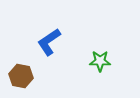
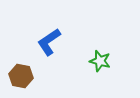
green star: rotated 15 degrees clockwise
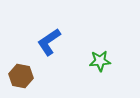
green star: rotated 20 degrees counterclockwise
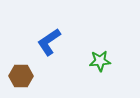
brown hexagon: rotated 10 degrees counterclockwise
